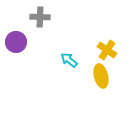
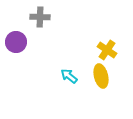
cyan arrow: moved 16 px down
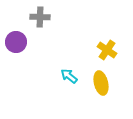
yellow ellipse: moved 7 px down
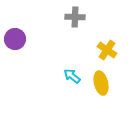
gray cross: moved 35 px right
purple circle: moved 1 px left, 3 px up
cyan arrow: moved 3 px right
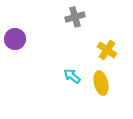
gray cross: rotated 18 degrees counterclockwise
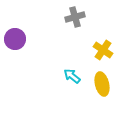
yellow cross: moved 4 px left
yellow ellipse: moved 1 px right, 1 px down
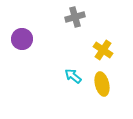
purple circle: moved 7 px right
cyan arrow: moved 1 px right
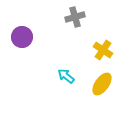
purple circle: moved 2 px up
cyan arrow: moved 7 px left
yellow ellipse: rotated 50 degrees clockwise
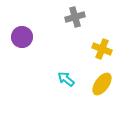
yellow cross: moved 1 px left, 1 px up; rotated 12 degrees counterclockwise
cyan arrow: moved 3 px down
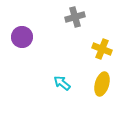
cyan arrow: moved 4 px left, 4 px down
yellow ellipse: rotated 20 degrees counterclockwise
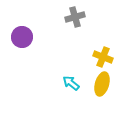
yellow cross: moved 1 px right, 8 px down
cyan arrow: moved 9 px right
